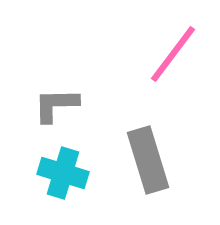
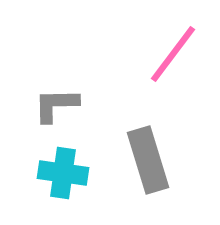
cyan cross: rotated 9 degrees counterclockwise
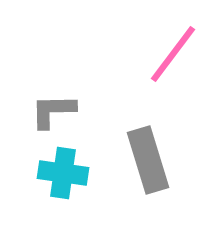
gray L-shape: moved 3 px left, 6 px down
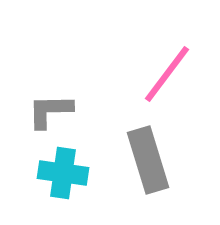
pink line: moved 6 px left, 20 px down
gray L-shape: moved 3 px left
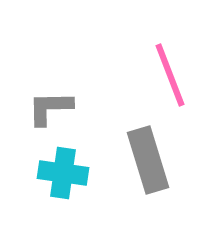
pink line: moved 3 px right, 1 px down; rotated 58 degrees counterclockwise
gray L-shape: moved 3 px up
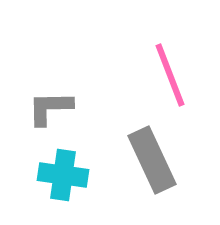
gray rectangle: moved 4 px right; rotated 8 degrees counterclockwise
cyan cross: moved 2 px down
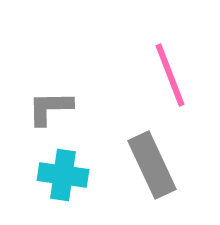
gray rectangle: moved 5 px down
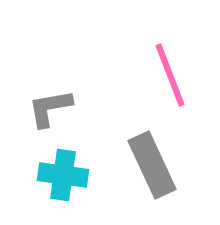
gray L-shape: rotated 9 degrees counterclockwise
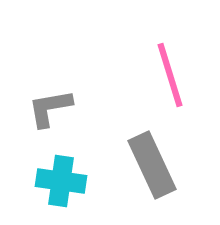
pink line: rotated 4 degrees clockwise
cyan cross: moved 2 px left, 6 px down
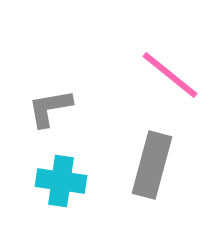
pink line: rotated 34 degrees counterclockwise
gray rectangle: rotated 40 degrees clockwise
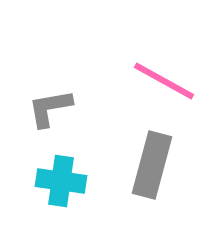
pink line: moved 6 px left, 6 px down; rotated 10 degrees counterclockwise
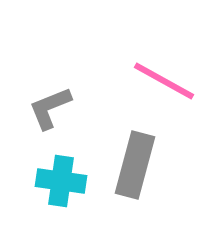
gray L-shape: rotated 12 degrees counterclockwise
gray rectangle: moved 17 px left
